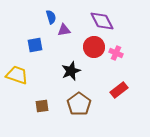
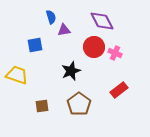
pink cross: moved 1 px left
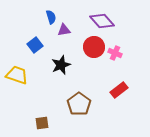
purple diamond: rotated 15 degrees counterclockwise
blue square: rotated 28 degrees counterclockwise
black star: moved 10 px left, 6 px up
brown square: moved 17 px down
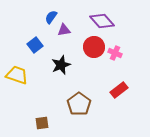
blue semicircle: rotated 128 degrees counterclockwise
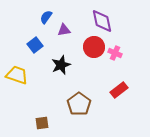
blue semicircle: moved 5 px left
purple diamond: rotated 30 degrees clockwise
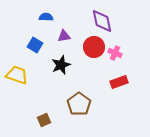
blue semicircle: rotated 56 degrees clockwise
purple triangle: moved 6 px down
blue square: rotated 21 degrees counterclockwise
red rectangle: moved 8 px up; rotated 18 degrees clockwise
brown square: moved 2 px right, 3 px up; rotated 16 degrees counterclockwise
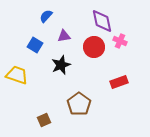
blue semicircle: moved 1 px up; rotated 48 degrees counterclockwise
pink cross: moved 5 px right, 12 px up
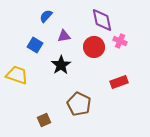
purple diamond: moved 1 px up
black star: rotated 12 degrees counterclockwise
brown pentagon: rotated 10 degrees counterclockwise
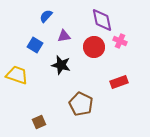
black star: rotated 24 degrees counterclockwise
brown pentagon: moved 2 px right
brown square: moved 5 px left, 2 px down
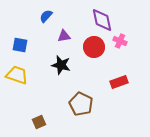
blue square: moved 15 px left; rotated 21 degrees counterclockwise
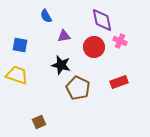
blue semicircle: rotated 72 degrees counterclockwise
brown pentagon: moved 3 px left, 16 px up
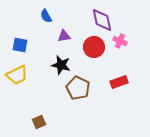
yellow trapezoid: rotated 135 degrees clockwise
